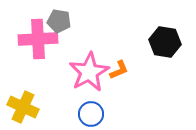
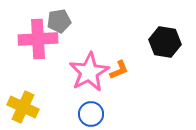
gray pentagon: rotated 20 degrees counterclockwise
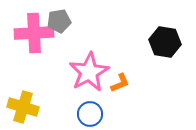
pink cross: moved 4 px left, 6 px up
orange L-shape: moved 1 px right, 13 px down
yellow cross: rotated 8 degrees counterclockwise
blue circle: moved 1 px left
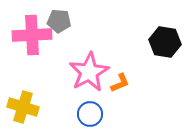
gray pentagon: rotated 15 degrees clockwise
pink cross: moved 2 px left, 2 px down
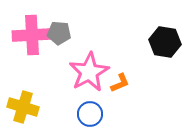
gray pentagon: moved 12 px down
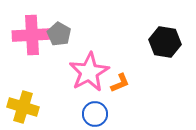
gray pentagon: moved 1 px down; rotated 25 degrees clockwise
blue circle: moved 5 px right
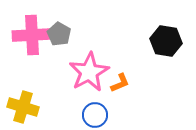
black hexagon: moved 1 px right, 1 px up
blue circle: moved 1 px down
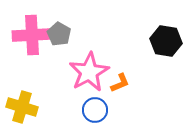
yellow cross: moved 1 px left
blue circle: moved 5 px up
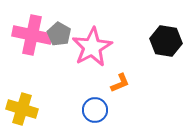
pink cross: rotated 15 degrees clockwise
pink star: moved 3 px right, 25 px up
yellow cross: moved 2 px down
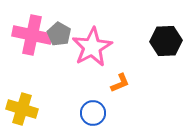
black hexagon: rotated 12 degrees counterclockwise
blue circle: moved 2 px left, 3 px down
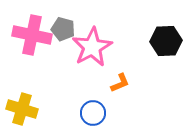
gray pentagon: moved 4 px right, 5 px up; rotated 15 degrees counterclockwise
